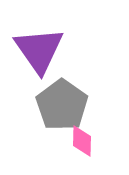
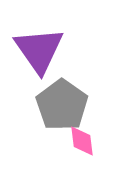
pink diamond: rotated 8 degrees counterclockwise
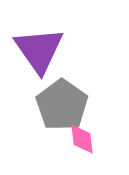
pink diamond: moved 2 px up
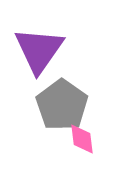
purple triangle: rotated 10 degrees clockwise
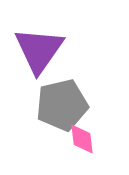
gray pentagon: rotated 24 degrees clockwise
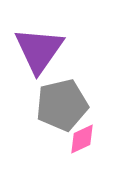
pink diamond: rotated 72 degrees clockwise
